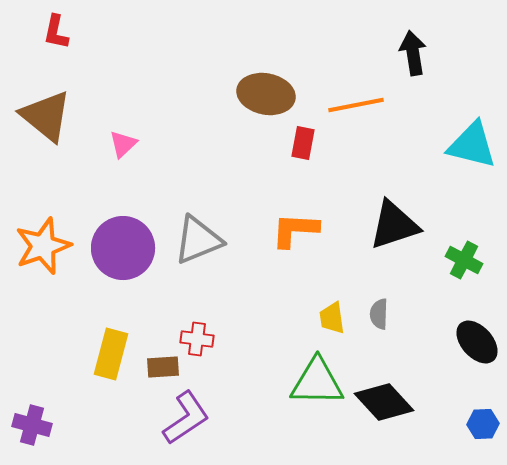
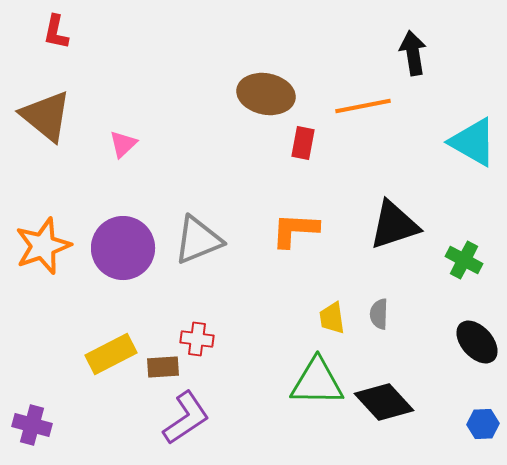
orange line: moved 7 px right, 1 px down
cyan triangle: moved 1 px right, 3 px up; rotated 16 degrees clockwise
yellow rectangle: rotated 48 degrees clockwise
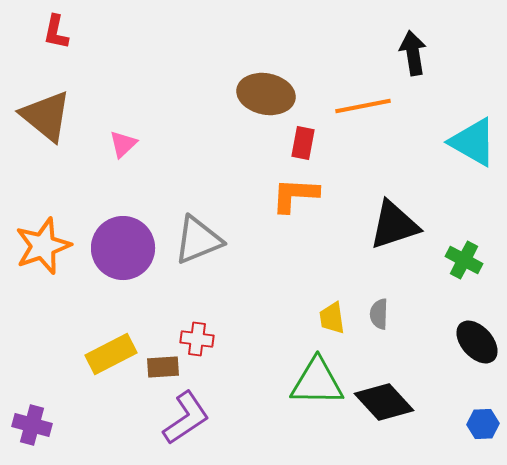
orange L-shape: moved 35 px up
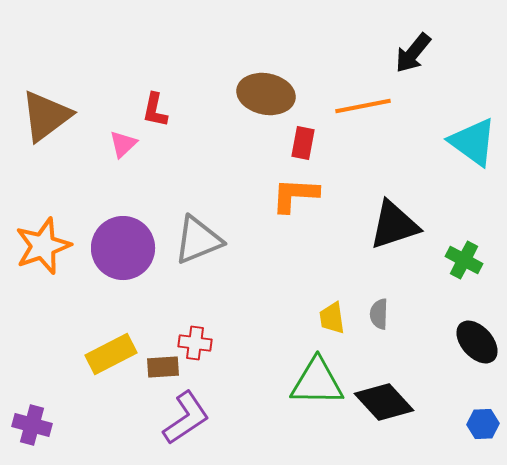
red L-shape: moved 99 px right, 78 px down
black arrow: rotated 132 degrees counterclockwise
brown triangle: rotated 44 degrees clockwise
cyan triangle: rotated 6 degrees clockwise
red cross: moved 2 px left, 4 px down
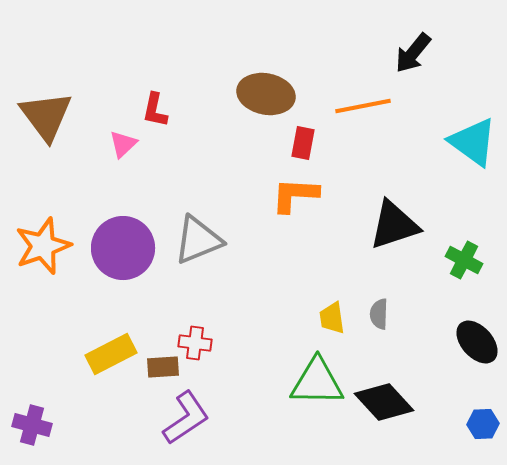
brown triangle: rotated 30 degrees counterclockwise
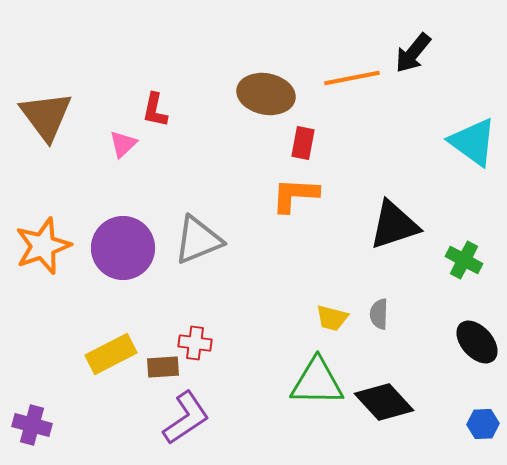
orange line: moved 11 px left, 28 px up
yellow trapezoid: rotated 68 degrees counterclockwise
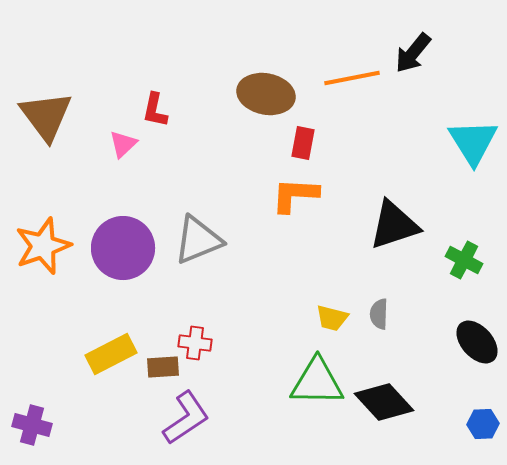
cyan triangle: rotated 22 degrees clockwise
